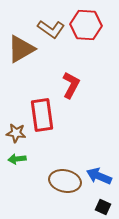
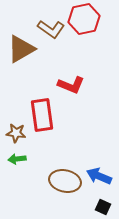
red hexagon: moved 2 px left, 6 px up; rotated 16 degrees counterclockwise
red L-shape: rotated 84 degrees clockwise
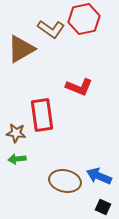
red L-shape: moved 8 px right, 2 px down
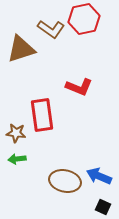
brown triangle: rotated 12 degrees clockwise
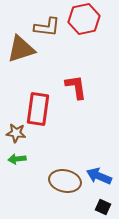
brown L-shape: moved 4 px left, 2 px up; rotated 28 degrees counterclockwise
red L-shape: moved 3 px left; rotated 120 degrees counterclockwise
red rectangle: moved 4 px left, 6 px up; rotated 16 degrees clockwise
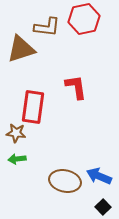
red rectangle: moved 5 px left, 2 px up
black square: rotated 21 degrees clockwise
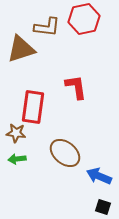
brown ellipse: moved 28 px up; rotated 28 degrees clockwise
black square: rotated 28 degrees counterclockwise
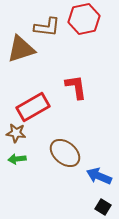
red rectangle: rotated 52 degrees clockwise
black square: rotated 14 degrees clockwise
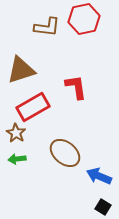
brown triangle: moved 21 px down
brown star: rotated 24 degrees clockwise
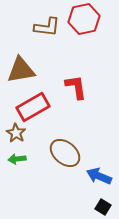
brown triangle: rotated 8 degrees clockwise
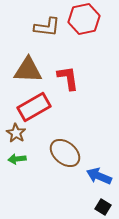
brown triangle: moved 7 px right; rotated 12 degrees clockwise
red L-shape: moved 8 px left, 9 px up
red rectangle: moved 1 px right
